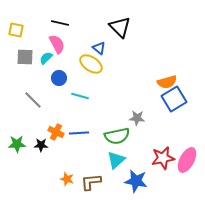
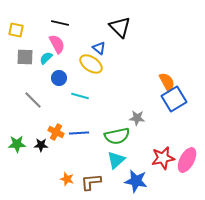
orange semicircle: rotated 102 degrees counterclockwise
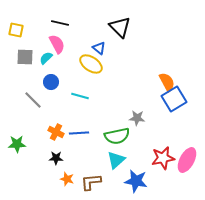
blue circle: moved 8 px left, 4 px down
black star: moved 15 px right, 13 px down
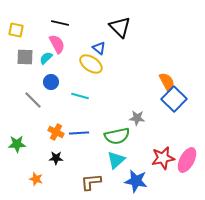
blue square: rotated 15 degrees counterclockwise
orange star: moved 31 px left
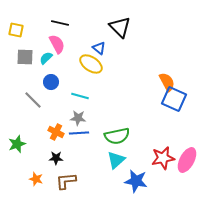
blue square: rotated 20 degrees counterclockwise
gray star: moved 59 px left
green star: rotated 18 degrees counterclockwise
brown L-shape: moved 25 px left, 1 px up
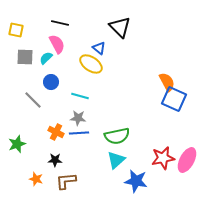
black star: moved 1 px left, 2 px down
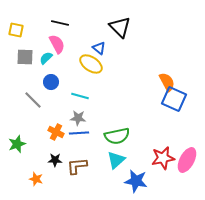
brown L-shape: moved 11 px right, 15 px up
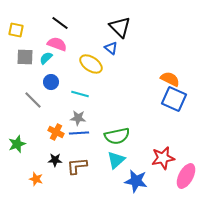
black line: rotated 24 degrees clockwise
pink semicircle: rotated 42 degrees counterclockwise
blue triangle: moved 12 px right
orange semicircle: moved 3 px right, 3 px up; rotated 36 degrees counterclockwise
cyan line: moved 2 px up
pink ellipse: moved 1 px left, 16 px down
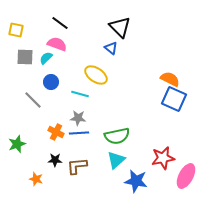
yellow ellipse: moved 5 px right, 11 px down
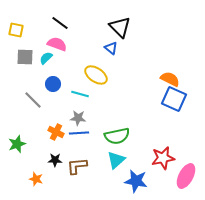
blue circle: moved 2 px right, 2 px down
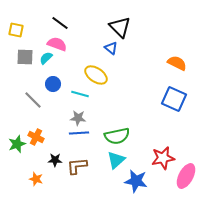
orange semicircle: moved 7 px right, 16 px up
orange cross: moved 20 px left, 5 px down
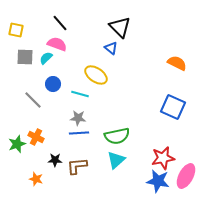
black line: rotated 12 degrees clockwise
blue square: moved 1 px left, 8 px down
blue star: moved 22 px right
